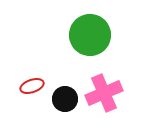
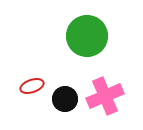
green circle: moved 3 px left, 1 px down
pink cross: moved 1 px right, 3 px down
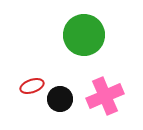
green circle: moved 3 px left, 1 px up
black circle: moved 5 px left
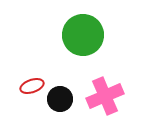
green circle: moved 1 px left
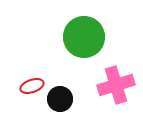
green circle: moved 1 px right, 2 px down
pink cross: moved 11 px right, 11 px up; rotated 6 degrees clockwise
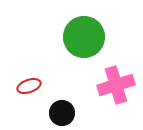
red ellipse: moved 3 px left
black circle: moved 2 px right, 14 px down
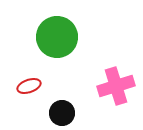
green circle: moved 27 px left
pink cross: moved 1 px down
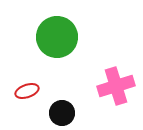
red ellipse: moved 2 px left, 5 px down
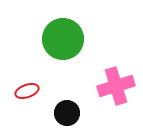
green circle: moved 6 px right, 2 px down
black circle: moved 5 px right
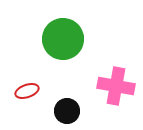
pink cross: rotated 27 degrees clockwise
black circle: moved 2 px up
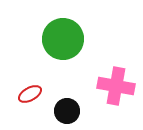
red ellipse: moved 3 px right, 3 px down; rotated 10 degrees counterclockwise
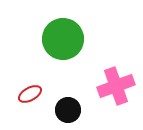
pink cross: rotated 30 degrees counterclockwise
black circle: moved 1 px right, 1 px up
